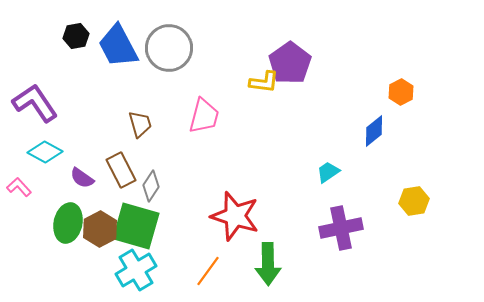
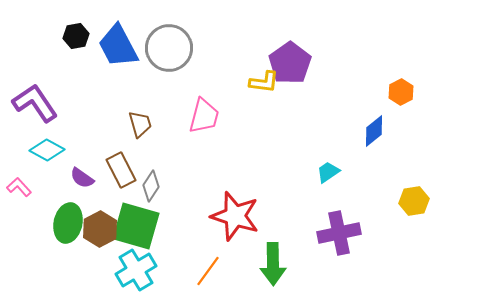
cyan diamond: moved 2 px right, 2 px up
purple cross: moved 2 px left, 5 px down
green arrow: moved 5 px right
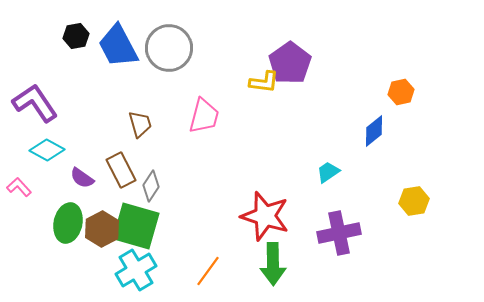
orange hexagon: rotated 15 degrees clockwise
red star: moved 30 px right
brown hexagon: moved 2 px right
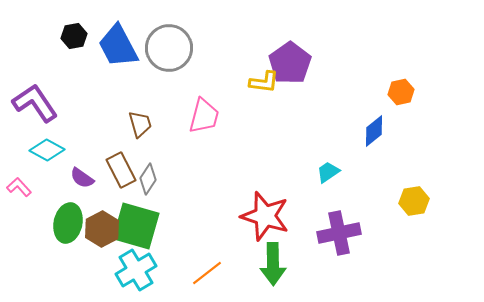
black hexagon: moved 2 px left
gray diamond: moved 3 px left, 7 px up
orange line: moved 1 px left, 2 px down; rotated 16 degrees clockwise
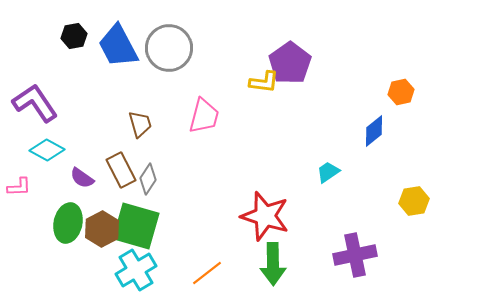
pink L-shape: rotated 130 degrees clockwise
purple cross: moved 16 px right, 22 px down
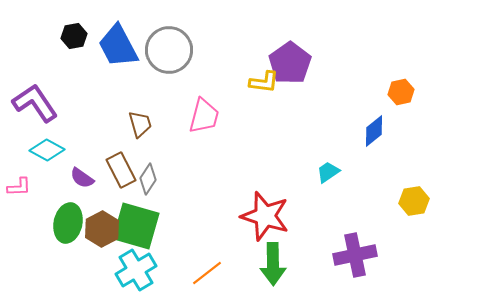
gray circle: moved 2 px down
